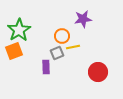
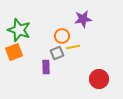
green star: rotated 20 degrees counterclockwise
orange square: moved 1 px down
red circle: moved 1 px right, 7 px down
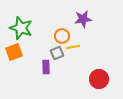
green star: moved 2 px right, 2 px up
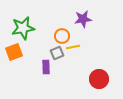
green star: moved 2 px right; rotated 30 degrees counterclockwise
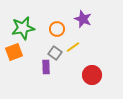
purple star: rotated 30 degrees clockwise
orange circle: moved 5 px left, 7 px up
yellow line: rotated 24 degrees counterclockwise
gray square: moved 2 px left; rotated 32 degrees counterclockwise
red circle: moved 7 px left, 4 px up
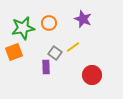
orange circle: moved 8 px left, 6 px up
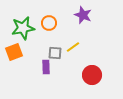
purple star: moved 4 px up
gray square: rotated 32 degrees counterclockwise
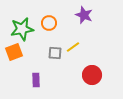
purple star: moved 1 px right
green star: moved 1 px left, 1 px down
purple rectangle: moved 10 px left, 13 px down
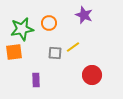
orange square: rotated 12 degrees clockwise
